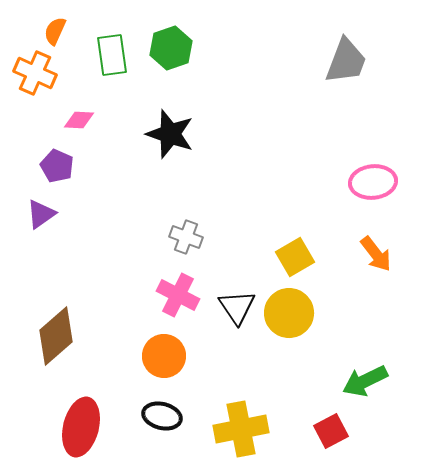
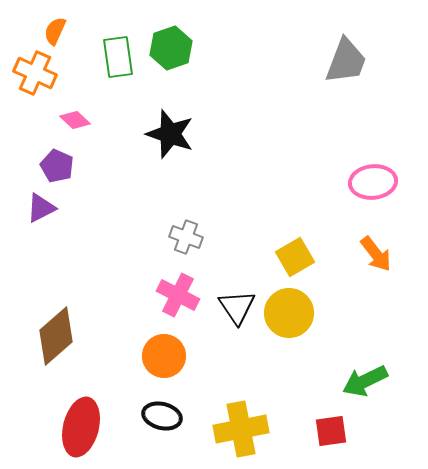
green rectangle: moved 6 px right, 2 px down
pink diamond: moved 4 px left; rotated 40 degrees clockwise
purple triangle: moved 6 px up; rotated 8 degrees clockwise
red square: rotated 20 degrees clockwise
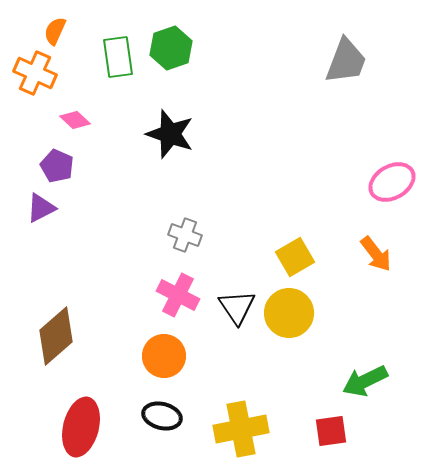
pink ellipse: moved 19 px right; rotated 24 degrees counterclockwise
gray cross: moved 1 px left, 2 px up
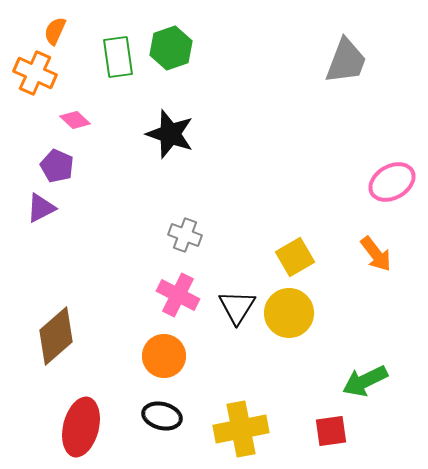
black triangle: rotated 6 degrees clockwise
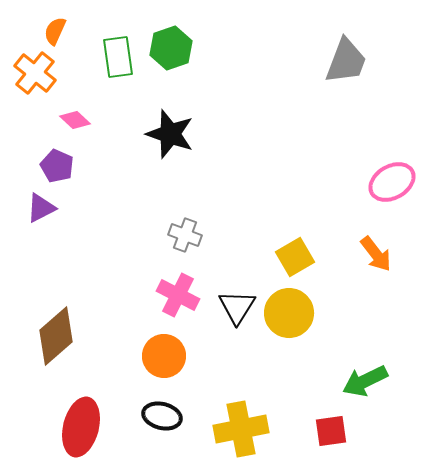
orange cross: rotated 15 degrees clockwise
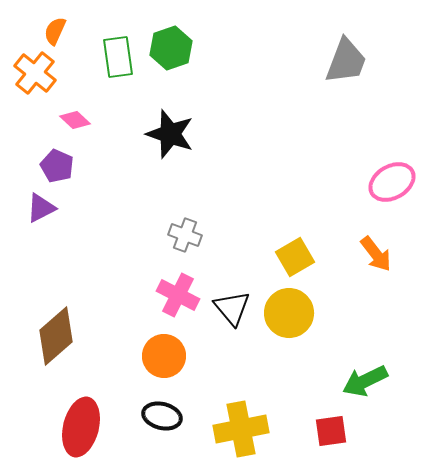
black triangle: moved 5 px left, 1 px down; rotated 12 degrees counterclockwise
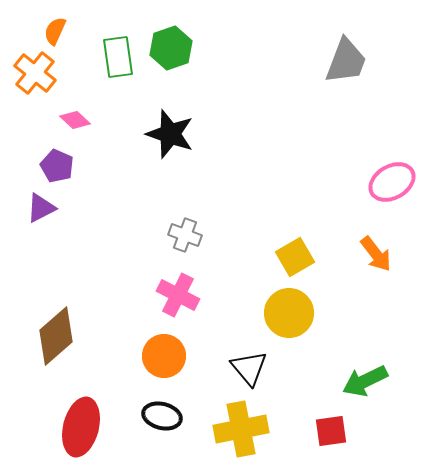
black triangle: moved 17 px right, 60 px down
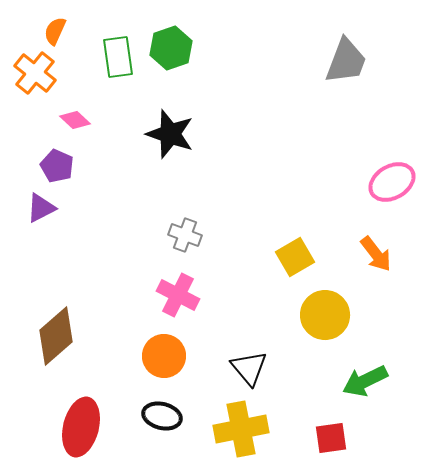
yellow circle: moved 36 px right, 2 px down
red square: moved 7 px down
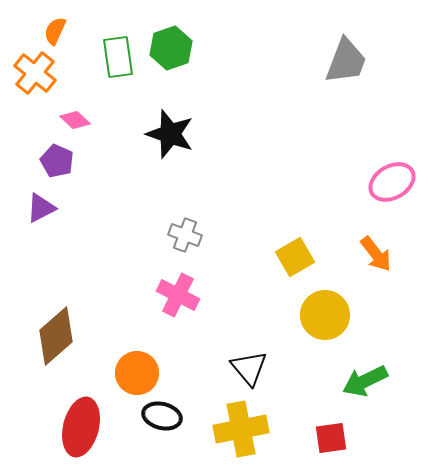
purple pentagon: moved 5 px up
orange circle: moved 27 px left, 17 px down
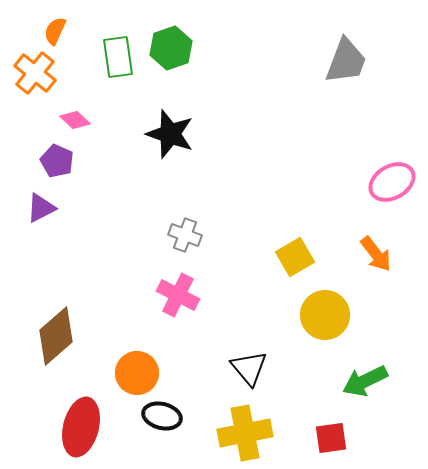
yellow cross: moved 4 px right, 4 px down
